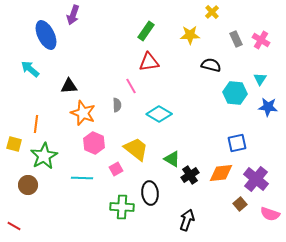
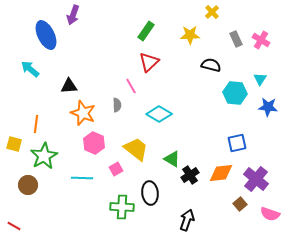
red triangle: rotated 35 degrees counterclockwise
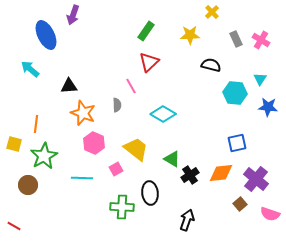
cyan diamond: moved 4 px right
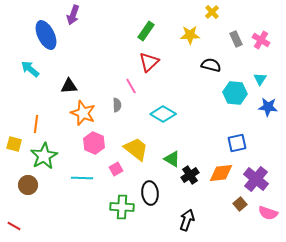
pink semicircle: moved 2 px left, 1 px up
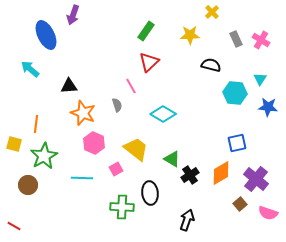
gray semicircle: rotated 16 degrees counterclockwise
orange diamond: rotated 25 degrees counterclockwise
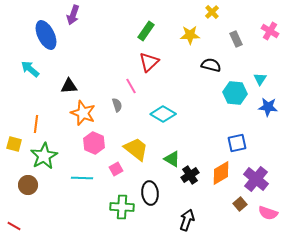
pink cross: moved 9 px right, 9 px up
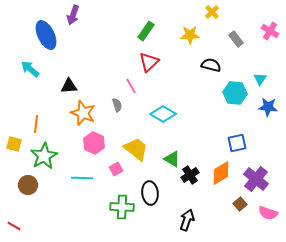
gray rectangle: rotated 14 degrees counterclockwise
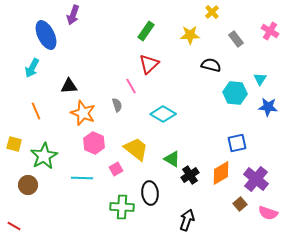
red triangle: moved 2 px down
cyan arrow: moved 2 px right, 1 px up; rotated 102 degrees counterclockwise
orange line: moved 13 px up; rotated 30 degrees counterclockwise
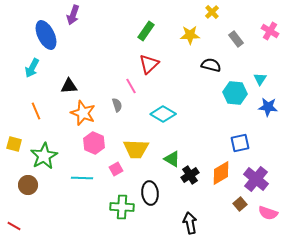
blue square: moved 3 px right
yellow trapezoid: rotated 144 degrees clockwise
black arrow: moved 3 px right, 3 px down; rotated 30 degrees counterclockwise
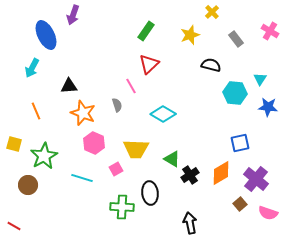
yellow star: rotated 18 degrees counterclockwise
cyan line: rotated 15 degrees clockwise
